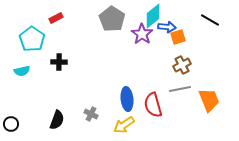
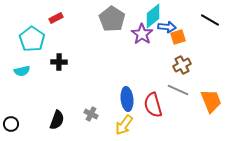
gray line: moved 2 px left, 1 px down; rotated 35 degrees clockwise
orange trapezoid: moved 2 px right, 1 px down
yellow arrow: rotated 20 degrees counterclockwise
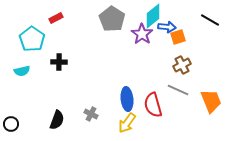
yellow arrow: moved 3 px right, 2 px up
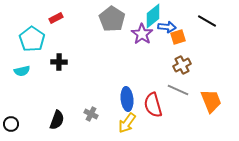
black line: moved 3 px left, 1 px down
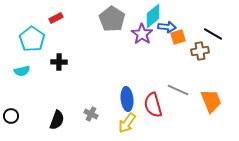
black line: moved 6 px right, 13 px down
brown cross: moved 18 px right, 14 px up; rotated 18 degrees clockwise
black circle: moved 8 px up
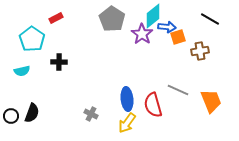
black line: moved 3 px left, 15 px up
black semicircle: moved 25 px left, 7 px up
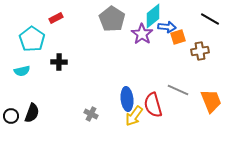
yellow arrow: moved 7 px right, 7 px up
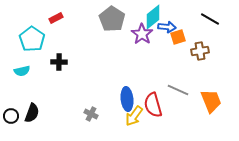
cyan diamond: moved 1 px down
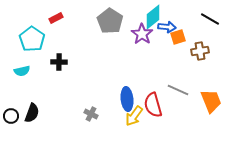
gray pentagon: moved 2 px left, 2 px down
